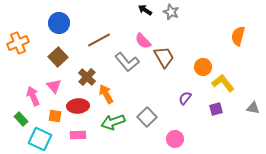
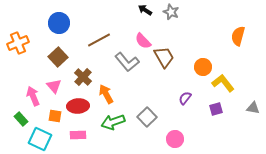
brown cross: moved 4 px left
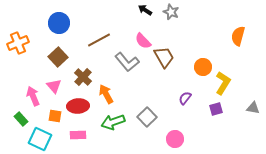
yellow L-shape: rotated 70 degrees clockwise
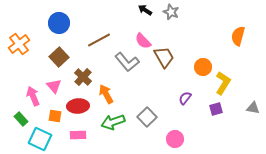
orange cross: moved 1 px right, 1 px down; rotated 15 degrees counterclockwise
brown square: moved 1 px right
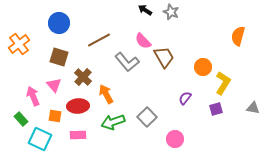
brown square: rotated 30 degrees counterclockwise
pink triangle: moved 1 px up
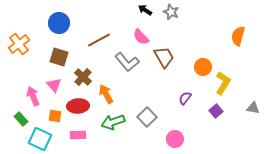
pink semicircle: moved 2 px left, 4 px up
purple square: moved 2 px down; rotated 24 degrees counterclockwise
